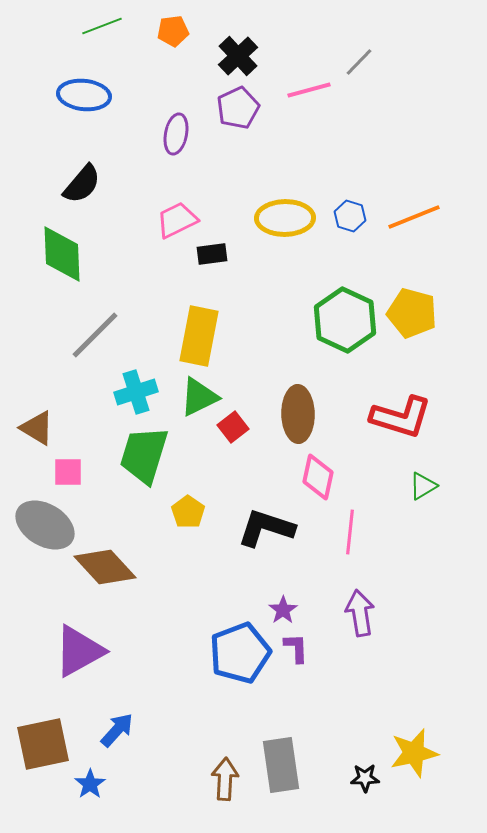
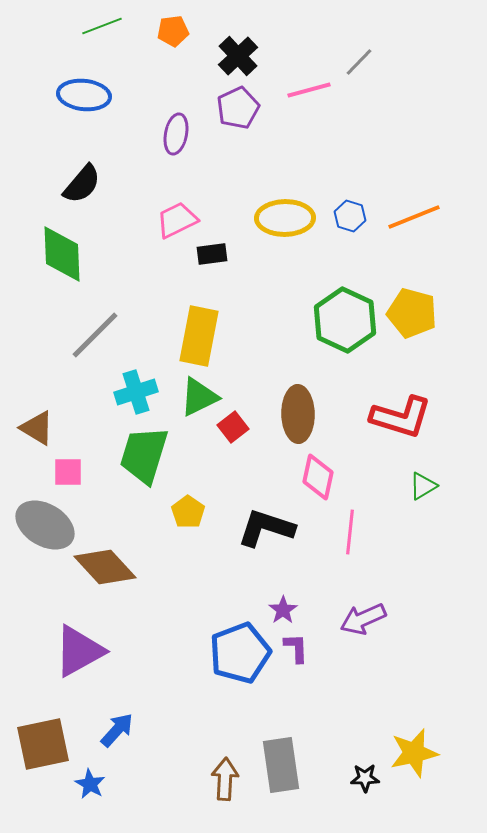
purple arrow at (360, 613): moved 3 px right, 6 px down; rotated 105 degrees counterclockwise
blue star at (90, 784): rotated 8 degrees counterclockwise
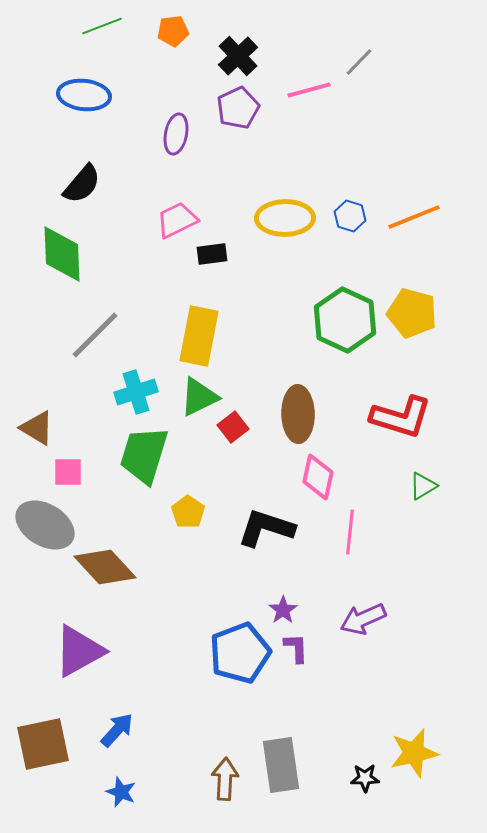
blue star at (90, 784): moved 31 px right, 8 px down; rotated 8 degrees counterclockwise
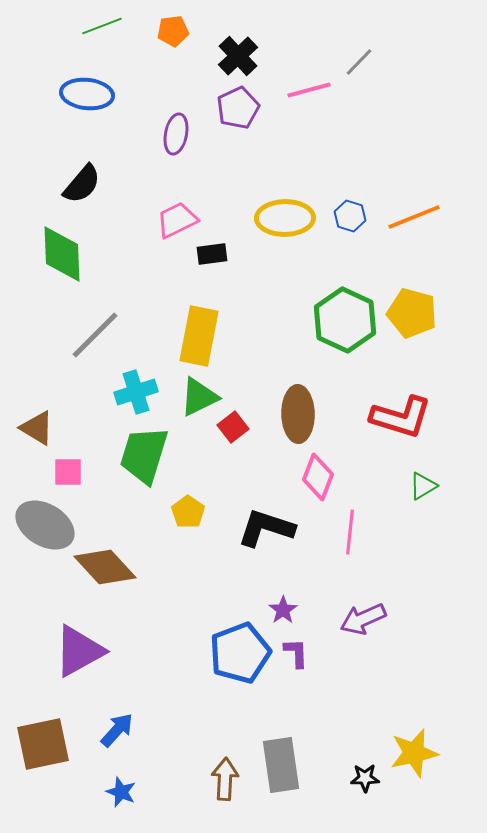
blue ellipse at (84, 95): moved 3 px right, 1 px up
pink diamond at (318, 477): rotated 9 degrees clockwise
purple L-shape at (296, 648): moved 5 px down
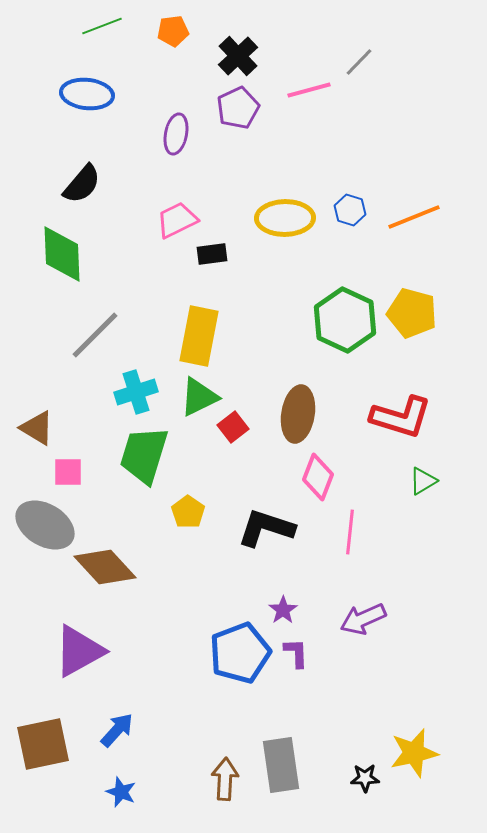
blue hexagon at (350, 216): moved 6 px up
brown ellipse at (298, 414): rotated 10 degrees clockwise
green triangle at (423, 486): moved 5 px up
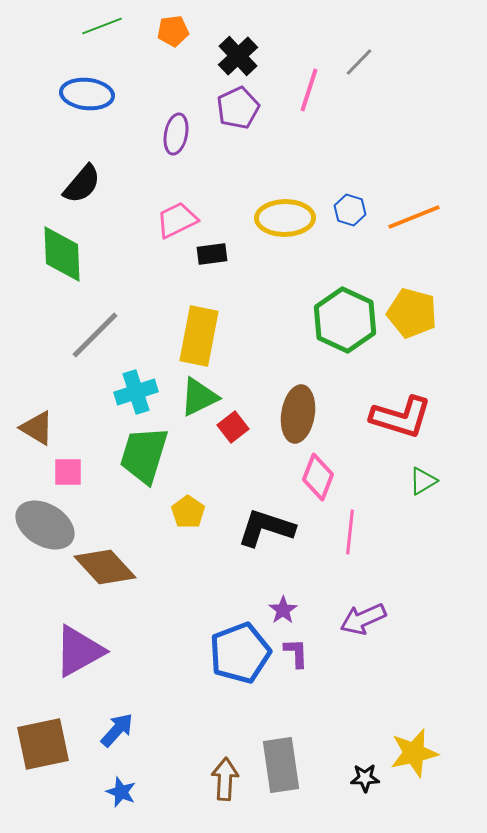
pink line at (309, 90): rotated 57 degrees counterclockwise
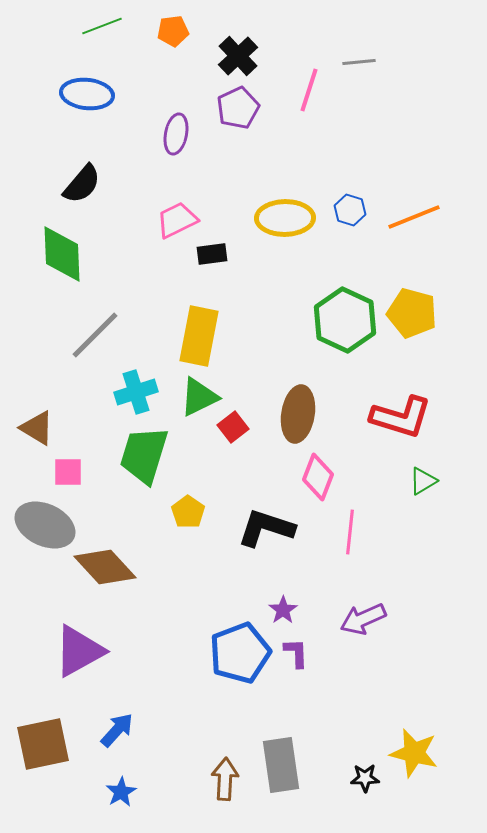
gray line at (359, 62): rotated 40 degrees clockwise
gray ellipse at (45, 525): rotated 6 degrees counterclockwise
yellow star at (414, 753): rotated 27 degrees clockwise
blue star at (121, 792): rotated 20 degrees clockwise
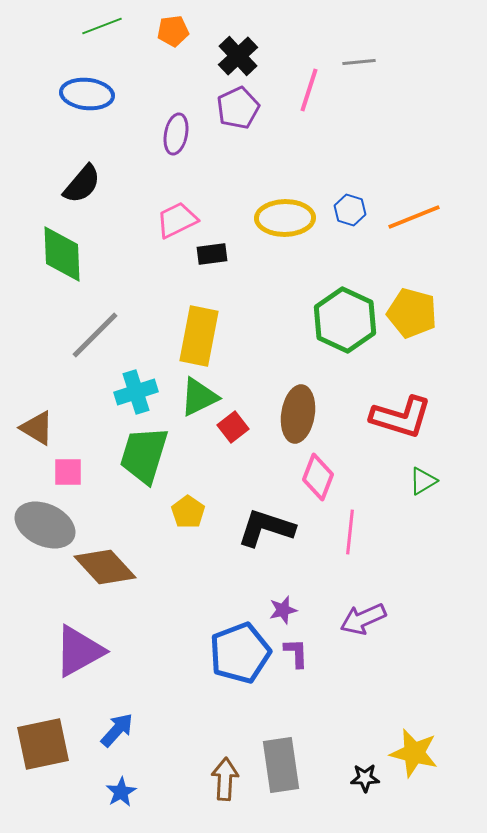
purple star at (283, 610): rotated 20 degrees clockwise
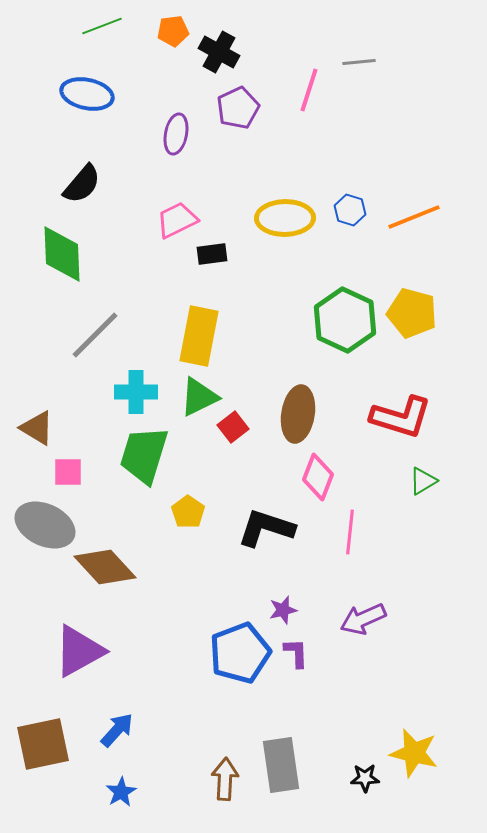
black cross at (238, 56): moved 19 px left, 4 px up; rotated 18 degrees counterclockwise
blue ellipse at (87, 94): rotated 6 degrees clockwise
cyan cross at (136, 392): rotated 18 degrees clockwise
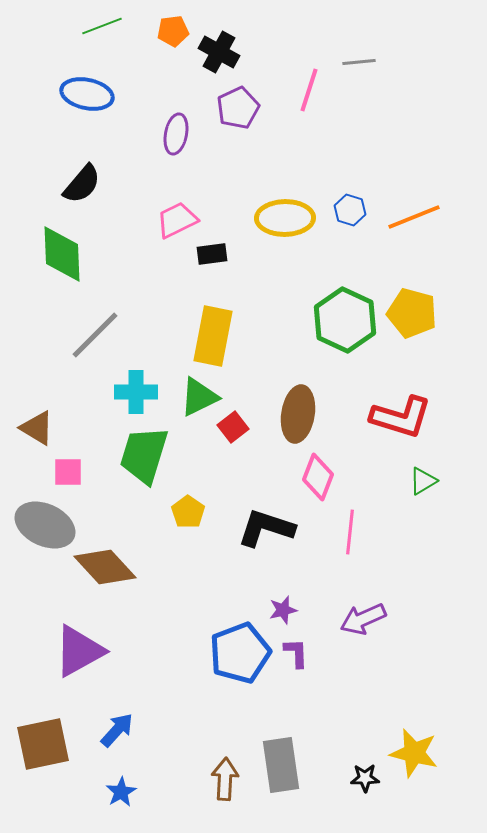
yellow rectangle at (199, 336): moved 14 px right
